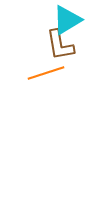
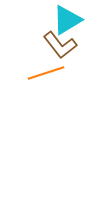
brown L-shape: rotated 28 degrees counterclockwise
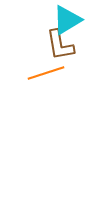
brown L-shape: rotated 28 degrees clockwise
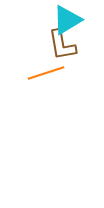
brown L-shape: moved 2 px right
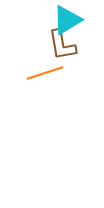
orange line: moved 1 px left
